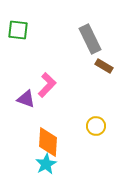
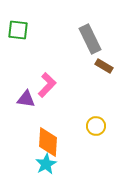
purple triangle: rotated 12 degrees counterclockwise
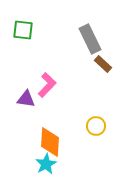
green square: moved 5 px right
brown rectangle: moved 1 px left, 2 px up; rotated 12 degrees clockwise
orange diamond: moved 2 px right
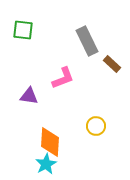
gray rectangle: moved 3 px left, 2 px down
brown rectangle: moved 9 px right
pink L-shape: moved 16 px right, 7 px up; rotated 25 degrees clockwise
purple triangle: moved 3 px right, 3 px up
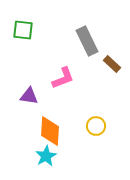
orange diamond: moved 11 px up
cyan star: moved 8 px up
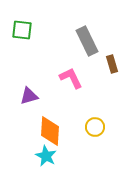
green square: moved 1 px left
brown rectangle: rotated 30 degrees clockwise
pink L-shape: moved 8 px right; rotated 95 degrees counterclockwise
purple triangle: rotated 24 degrees counterclockwise
yellow circle: moved 1 px left, 1 px down
cyan star: rotated 15 degrees counterclockwise
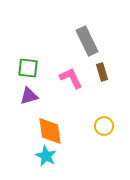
green square: moved 6 px right, 38 px down
brown rectangle: moved 10 px left, 8 px down
yellow circle: moved 9 px right, 1 px up
orange diamond: rotated 12 degrees counterclockwise
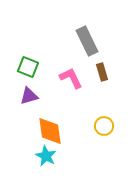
green square: moved 1 px up; rotated 15 degrees clockwise
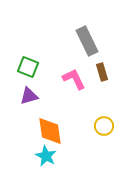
pink L-shape: moved 3 px right, 1 px down
